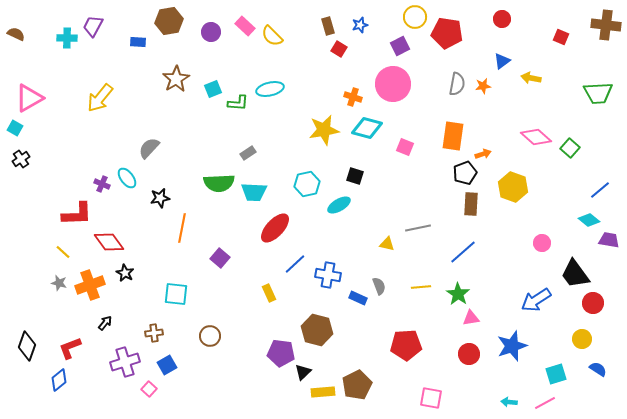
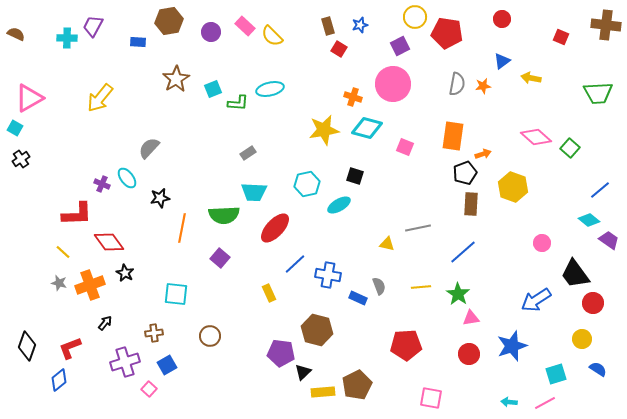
green semicircle at (219, 183): moved 5 px right, 32 px down
purple trapezoid at (609, 240): rotated 25 degrees clockwise
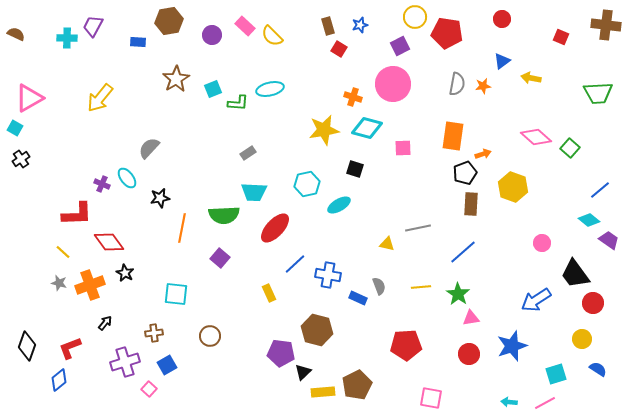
purple circle at (211, 32): moved 1 px right, 3 px down
pink square at (405, 147): moved 2 px left, 1 px down; rotated 24 degrees counterclockwise
black square at (355, 176): moved 7 px up
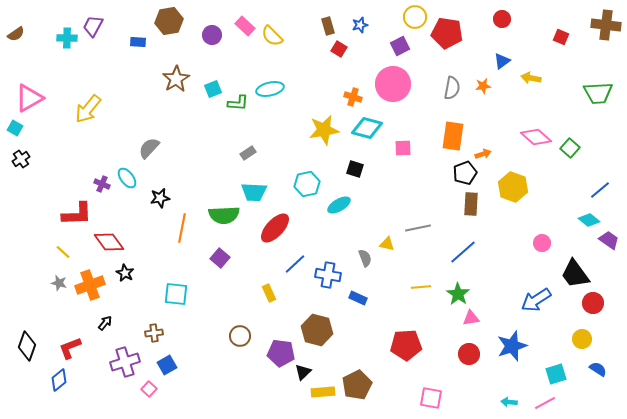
brown semicircle at (16, 34): rotated 120 degrees clockwise
gray semicircle at (457, 84): moved 5 px left, 4 px down
yellow arrow at (100, 98): moved 12 px left, 11 px down
gray semicircle at (379, 286): moved 14 px left, 28 px up
brown circle at (210, 336): moved 30 px right
